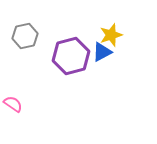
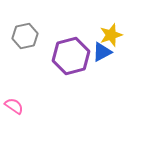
pink semicircle: moved 1 px right, 2 px down
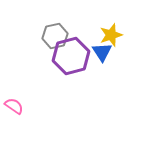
gray hexagon: moved 30 px right
blue triangle: rotated 35 degrees counterclockwise
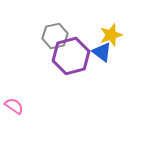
blue triangle: rotated 20 degrees counterclockwise
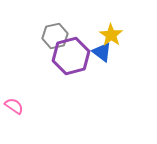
yellow star: rotated 20 degrees counterclockwise
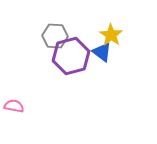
gray hexagon: rotated 15 degrees clockwise
pink semicircle: rotated 24 degrees counterclockwise
